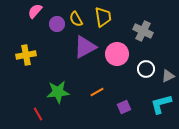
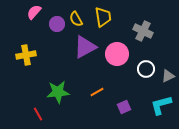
pink semicircle: moved 1 px left, 1 px down
cyan L-shape: moved 1 px down
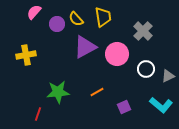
yellow semicircle: rotated 14 degrees counterclockwise
gray cross: rotated 18 degrees clockwise
cyan L-shape: rotated 125 degrees counterclockwise
red line: rotated 48 degrees clockwise
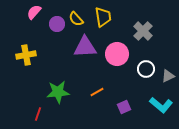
purple triangle: rotated 25 degrees clockwise
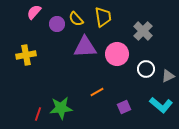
green star: moved 3 px right, 16 px down
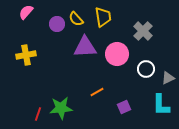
pink semicircle: moved 8 px left
gray triangle: moved 2 px down
cyan L-shape: rotated 50 degrees clockwise
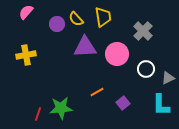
purple square: moved 1 px left, 4 px up; rotated 16 degrees counterclockwise
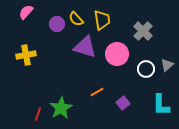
yellow trapezoid: moved 1 px left, 3 px down
purple triangle: rotated 20 degrees clockwise
gray triangle: moved 1 px left, 13 px up; rotated 16 degrees counterclockwise
green star: rotated 25 degrees counterclockwise
